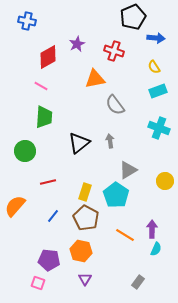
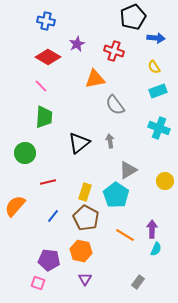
blue cross: moved 19 px right
red diamond: rotated 60 degrees clockwise
pink line: rotated 16 degrees clockwise
green circle: moved 2 px down
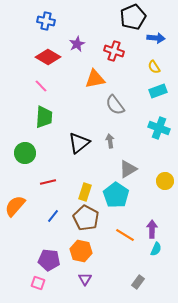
gray triangle: moved 1 px up
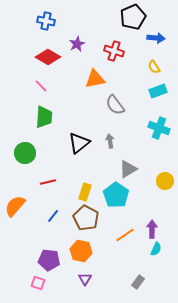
orange line: rotated 66 degrees counterclockwise
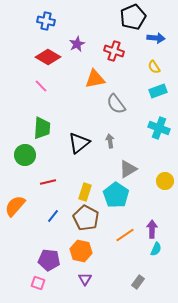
gray semicircle: moved 1 px right, 1 px up
green trapezoid: moved 2 px left, 11 px down
green circle: moved 2 px down
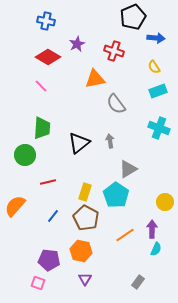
yellow circle: moved 21 px down
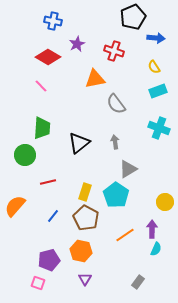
blue cross: moved 7 px right
gray arrow: moved 5 px right, 1 px down
purple pentagon: rotated 20 degrees counterclockwise
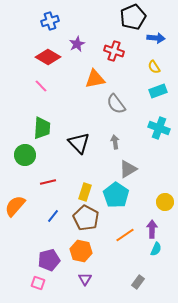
blue cross: moved 3 px left; rotated 30 degrees counterclockwise
black triangle: rotated 35 degrees counterclockwise
